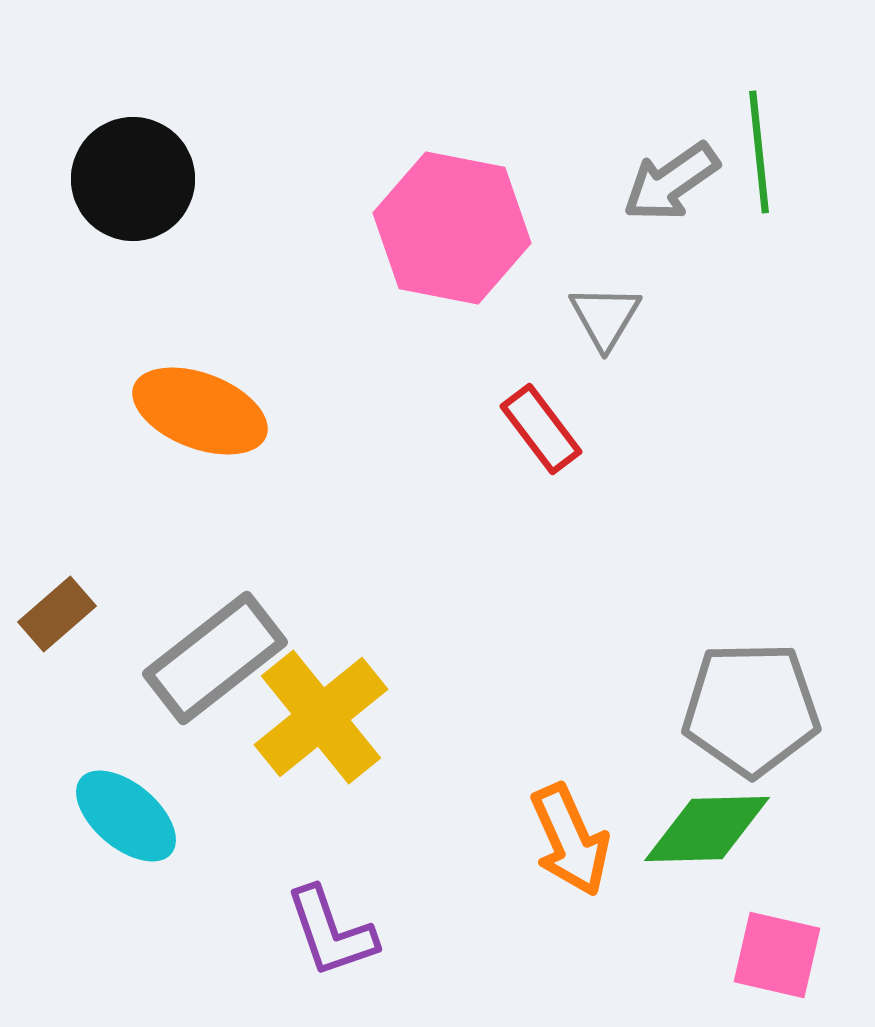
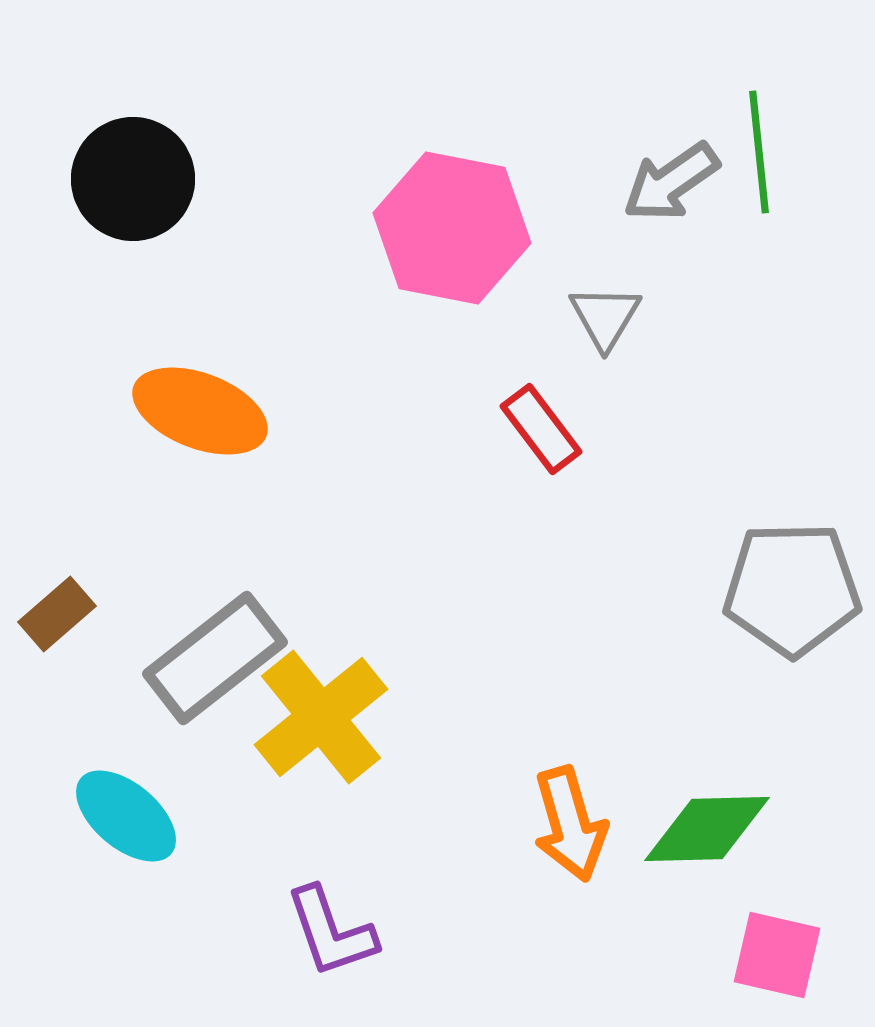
gray pentagon: moved 41 px right, 120 px up
orange arrow: moved 16 px up; rotated 8 degrees clockwise
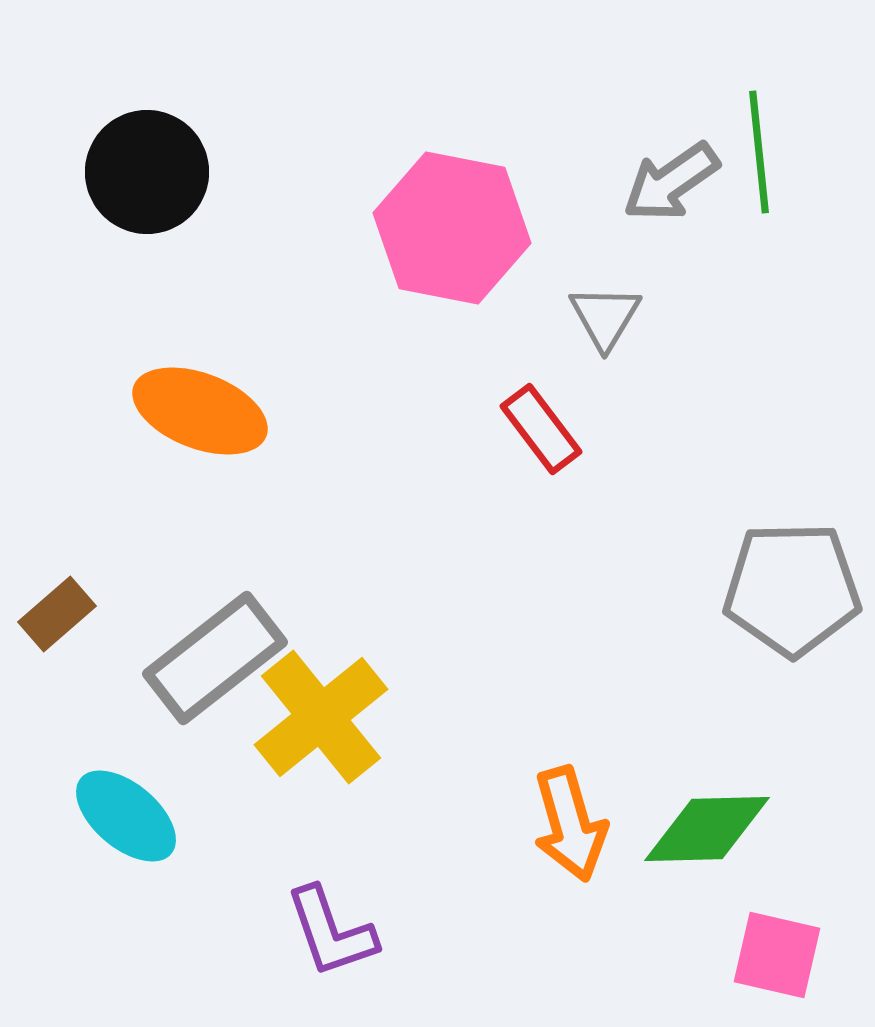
black circle: moved 14 px right, 7 px up
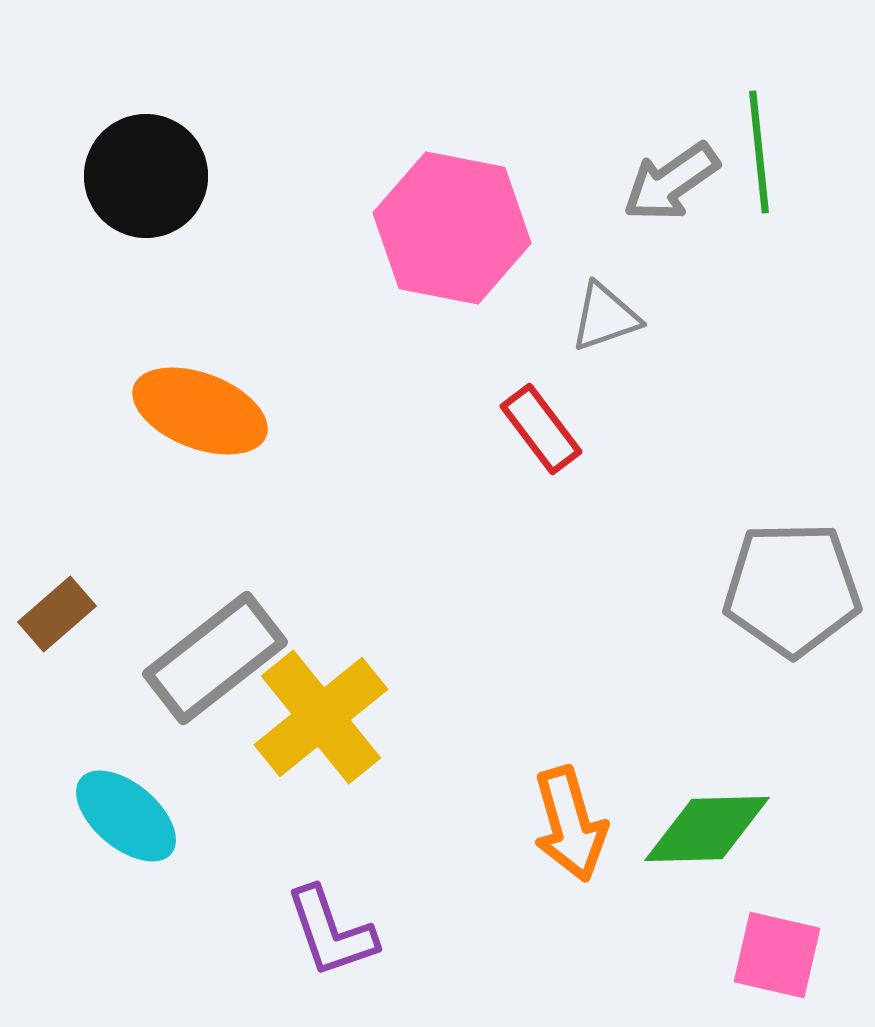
black circle: moved 1 px left, 4 px down
gray triangle: rotated 40 degrees clockwise
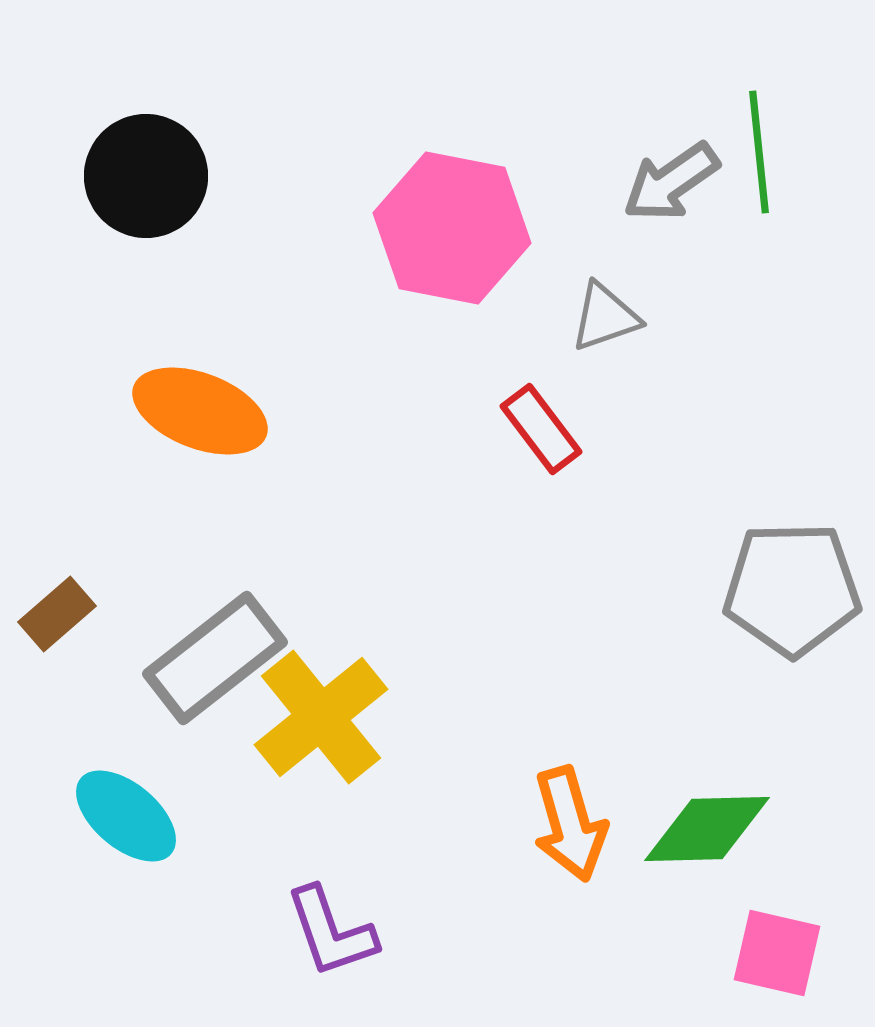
pink square: moved 2 px up
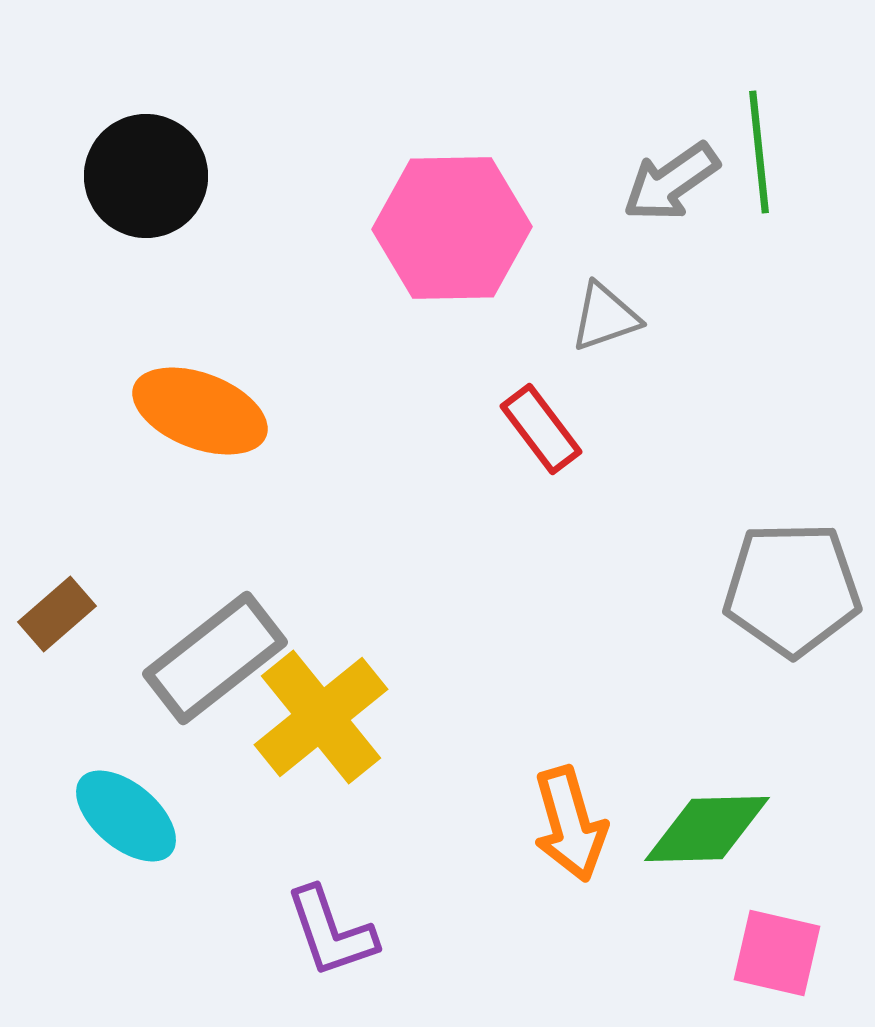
pink hexagon: rotated 12 degrees counterclockwise
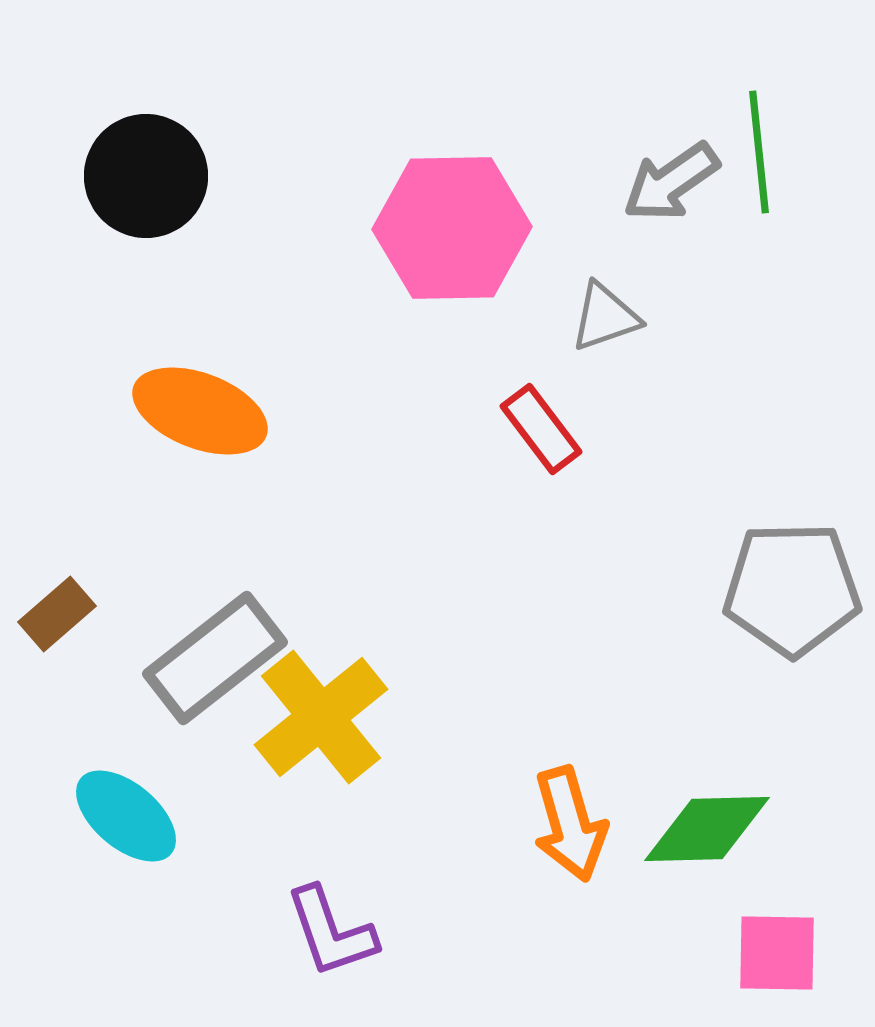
pink square: rotated 12 degrees counterclockwise
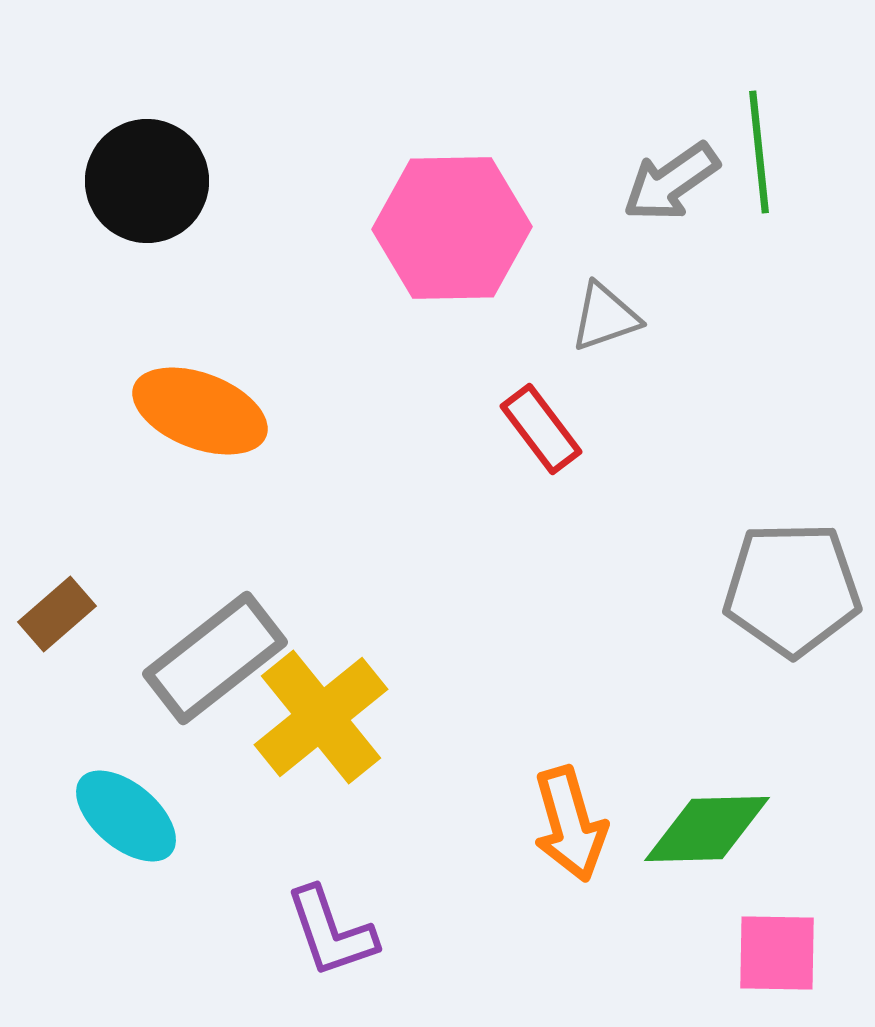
black circle: moved 1 px right, 5 px down
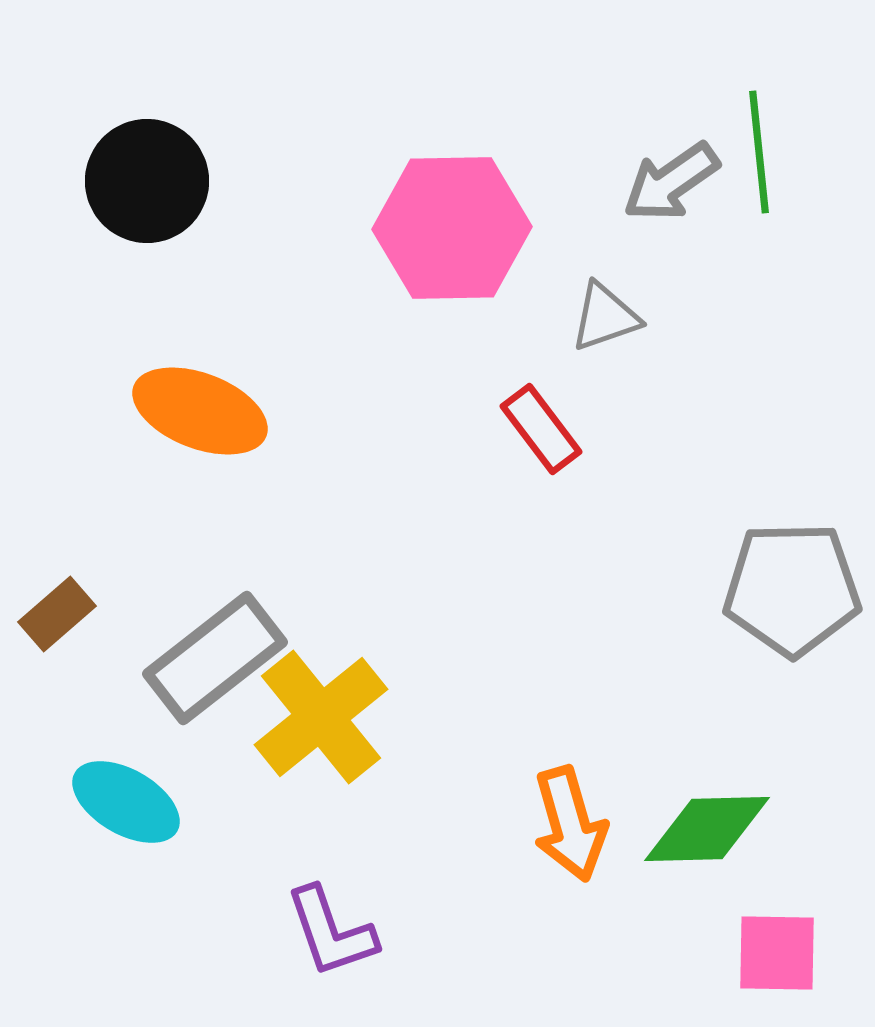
cyan ellipse: moved 14 px up; rotated 10 degrees counterclockwise
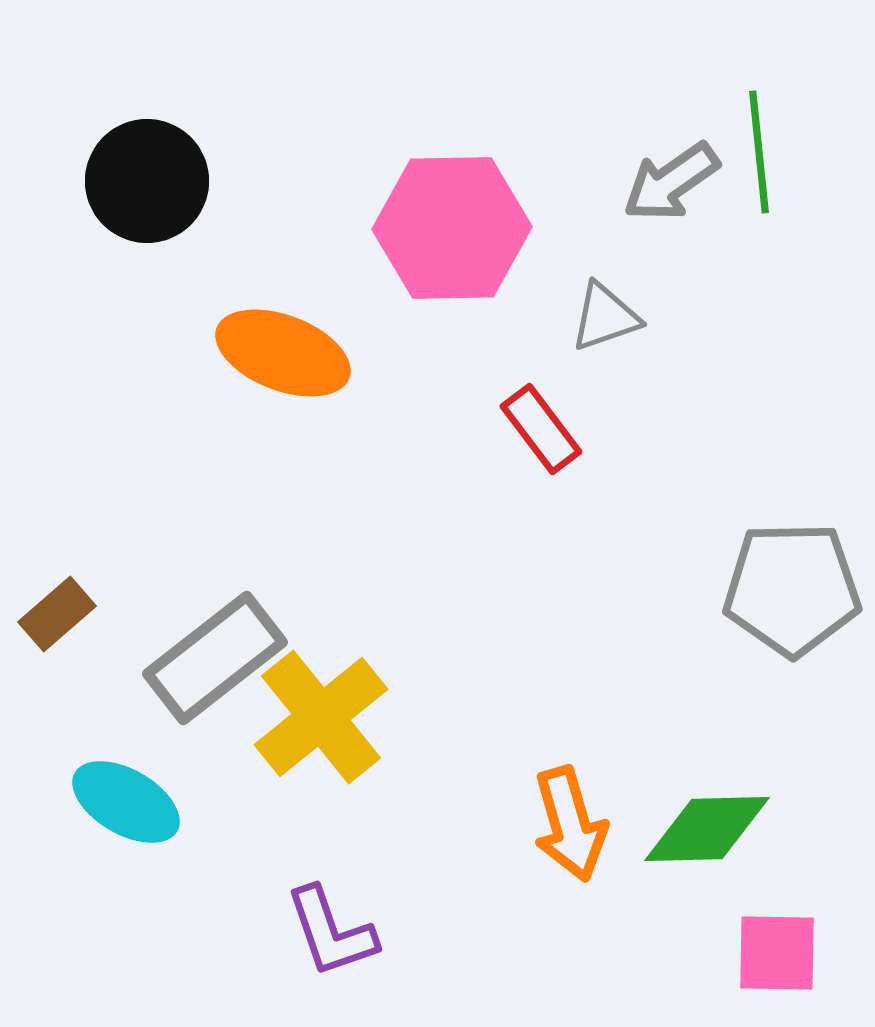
orange ellipse: moved 83 px right, 58 px up
